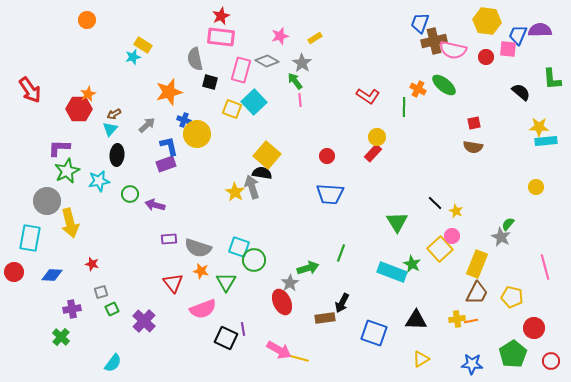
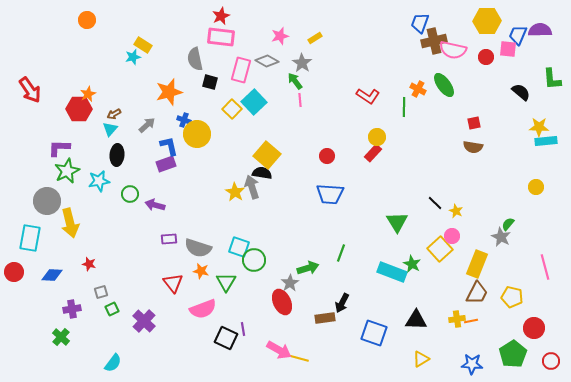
yellow hexagon at (487, 21): rotated 8 degrees counterclockwise
green ellipse at (444, 85): rotated 15 degrees clockwise
yellow square at (232, 109): rotated 24 degrees clockwise
red star at (92, 264): moved 3 px left
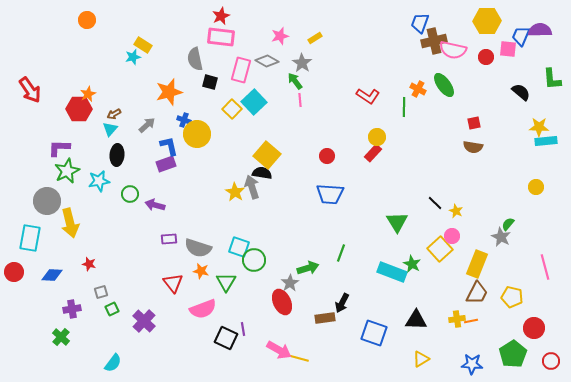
blue trapezoid at (518, 35): moved 3 px right, 1 px down
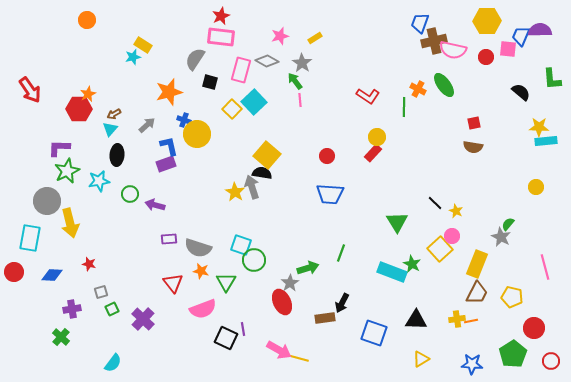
gray semicircle at (195, 59): rotated 45 degrees clockwise
cyan square at (239, 247): moved 2 px right, 2 px up
purple cross at (144, 321): moved 1 px left, 2 px up
